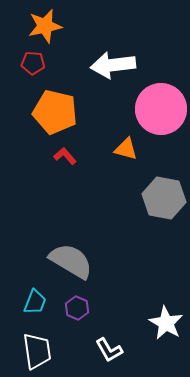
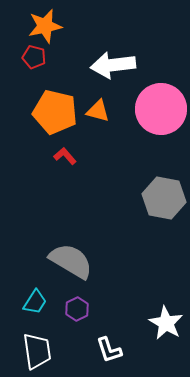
red pentagon: moved 1 px right, 6 px up; rotated 10 degrees clockwise
orange triangle: moved 28 px left, 38 px up
cyan trapezoid: rotated 12 degrees clockwise
purple hexagon: moved 1 px down; rotated 10 degrees clockwise
white L-shape: rotated 12 degrees clockwise
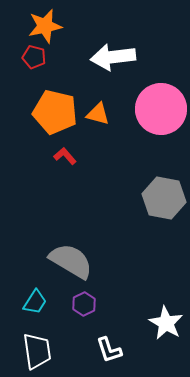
white arrow: moved 8 px up
orange triangle: moved 3 px down
purple hexagon: moved 7 px right, 5 px up
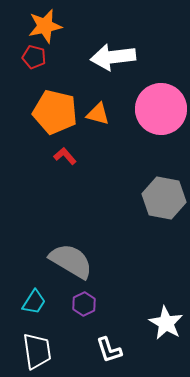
cyan trapezoid: moved 1 px left
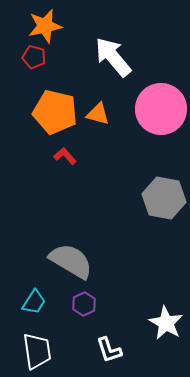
white arrow: rotated 57 degrees clockwise
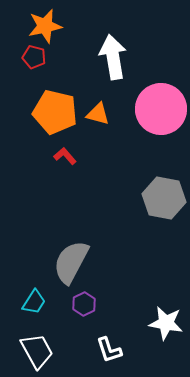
white arrow: rotated 30 degrees clockwise
gray semicircle: moved 1 px down; rotated 93 degrees counterclockwise
white star: rotated 20 degrees counterclockwise
white trapezoid: rotated 21 degrees counterclockwise
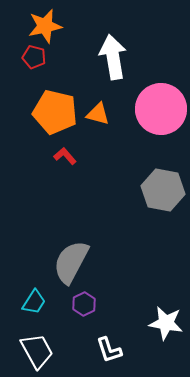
gray hexagon: moved 1 px left, 8 px up
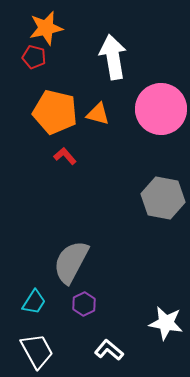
orange star: moved 1 px right, 2 px down
gray hexagon: moved 8 px down
white L-shape: rotated 148 degrees clockwise
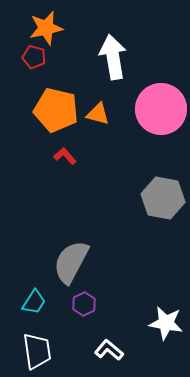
orange pentagon: moved 1 px right, 2 px up
white trapezoid: rotated 21 degrees clockwise
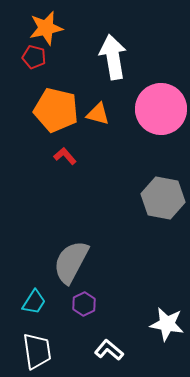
white star: moved 1 px right, 1 px down
